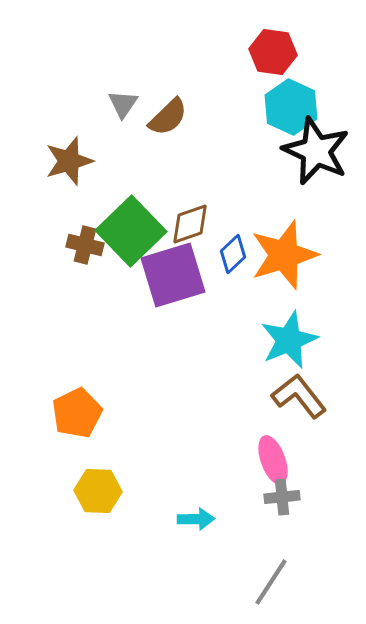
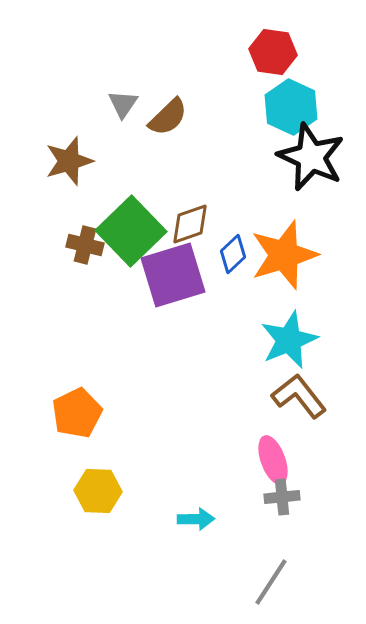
black star: moved 5 px left, 6 px down
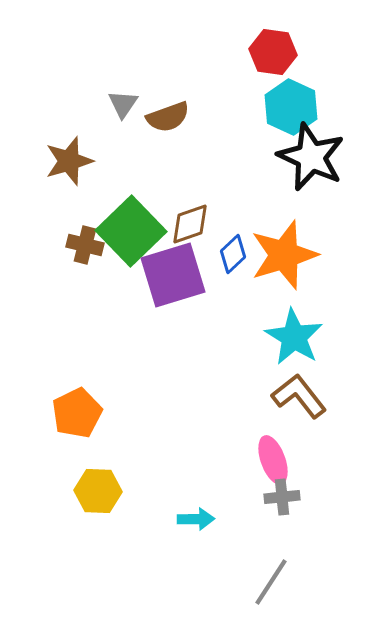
brown semicircle: rotated 24 degrees clockwise
cyan star: moved 5 px right, 3 px up; rotated 18 degrees counterclockwise
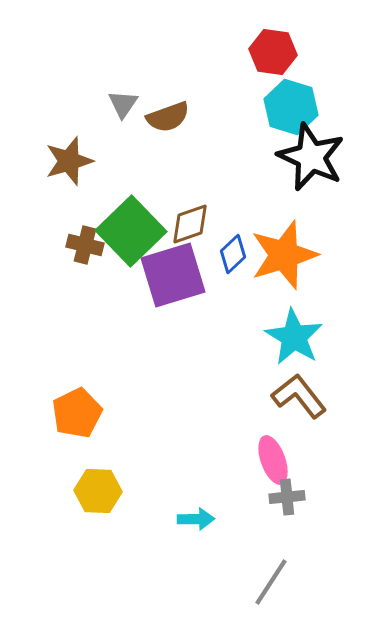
cyan hexagon: rotated 8 degrees counterclockwise
gray cross: moved 5 px right
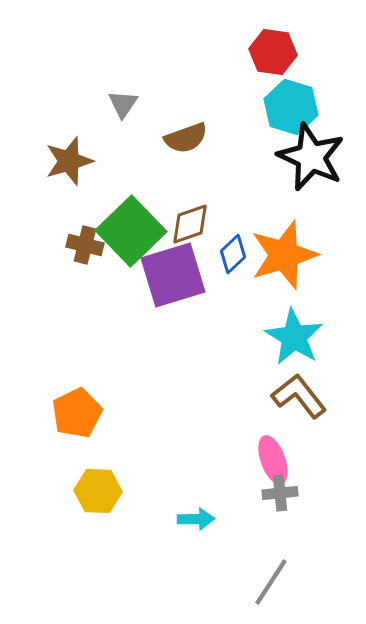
brown semicircle: moved 18 px right, 21 px down
gray cross: moved 7 px left, 4 px up
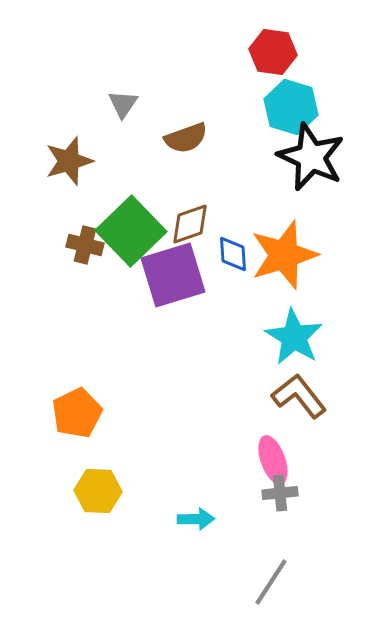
blue diamond: rotated 51 degrees counterclockwise
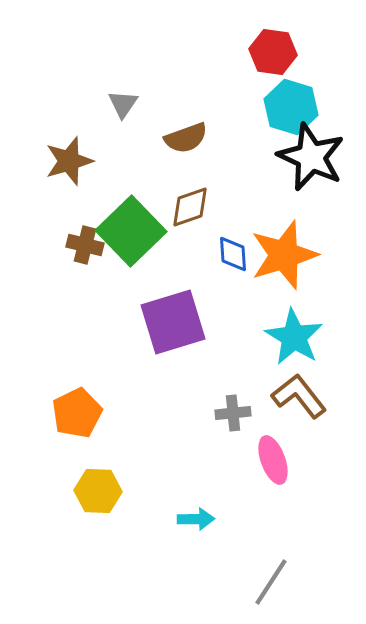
brown diamond: moved 17 px up
purple square: moved 47 px down
gray cross: moved 47 px left, 80 px up
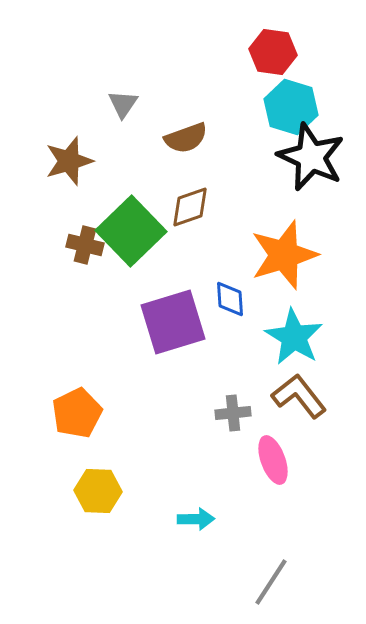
blue diamond: moved 3 px left, 45 px down
